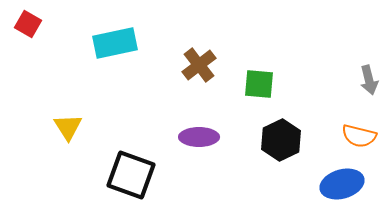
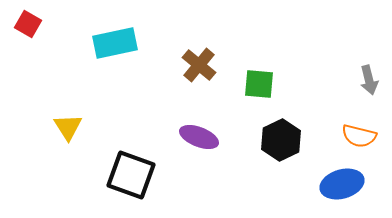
brown cross: rotated 12 degrees counterclockwise
purple ellipse: rotated 21 degrees clockwise
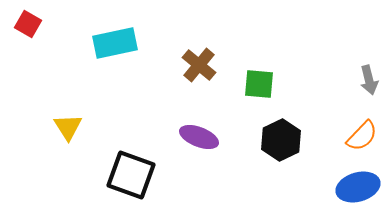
orange semicircle: moved 3 px right; rotated 60 degrees counterclockwise
blue ellipse: moved 16 px right, 3 px down
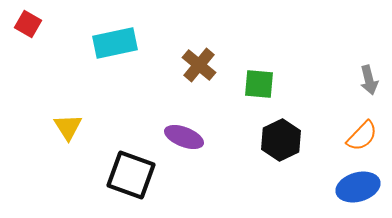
purple ellipse: moved 15 px left
